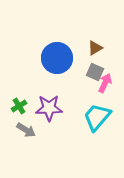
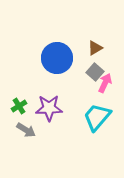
gray square: rotated 18 degrees clockwise
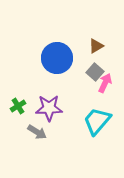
brown triangle: moved 1 px right, 2 px up
green cross: moved 1 px left
cyan trapezoid: moved 4 px down
gray arrow: moved 11 px right, 2 px down
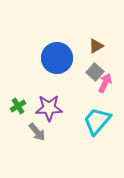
gray arrow: rotated 18 degrees clockwise
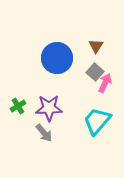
brown triangle: rotated 28 degrees counterclockwise
gray arrow: moved 7 px right, 1 px down
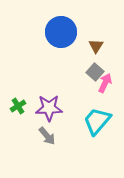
blue circle: moved 4 px right, 26 px up
gray arrow: moved 3 px right, 3 px down
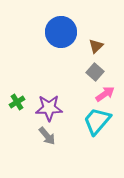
brown triangle: rotated 14 degrees clockwise
pink arrow: moved 11 px down; rotated 30 degrees clockwise
green cross: moved 1 px left, 4 px up
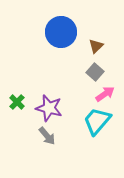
green cross: rotated 14 degrees counterclockwise
purple star: rotated 16 degrees clockwise
